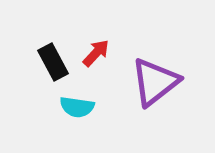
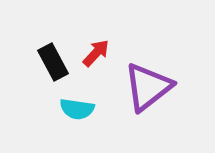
purple triangle: moved 7 px left, 5 px down
cyan semicircle: moved 2 px down
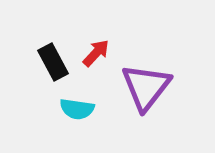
purple triangle: moved 2 px left; rotated 14 degrees counterclockwise
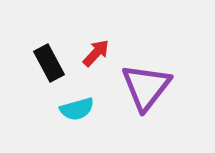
black rectangle: moved 4 px left, 1 px down
cyan semicircle: rotated 24 degrees counterclockwise
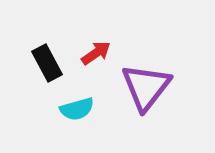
red arrow: rotated 12 degrees clockwise
black rectangle: moved 2 px left
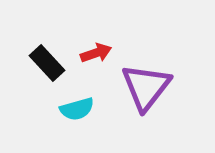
red arrow: rotated 16 degrees clockwise
black rectangle: rotated 15 degrees counterclockwise
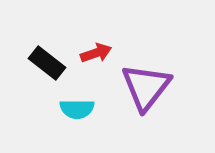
black rectangle: rotated 9 degrees counterclockwise
cyan semicircle: rotated 16 degrees clockwise
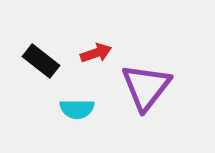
black rectangle: moved 6 px left, 2 px up
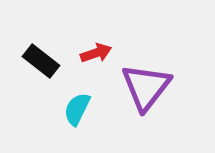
cyan semicircle: rotated 116 degrees clockwise
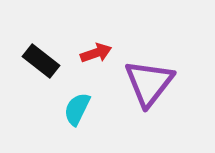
purple triangle: moved 3 px right, 4 px up
